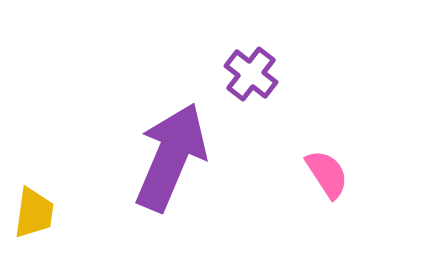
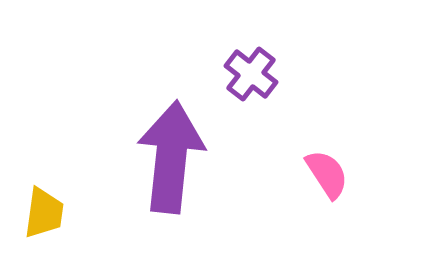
purple arrow: rotated 17 degrees counterclockwise
yellow trapezoid: moved 10 px right
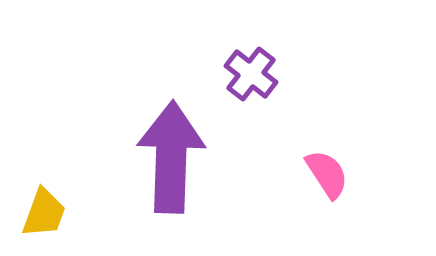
purple arrow: rotated 4 degrees counterclockwise
yellow trapezoid: rotated 12 degrees clockwise
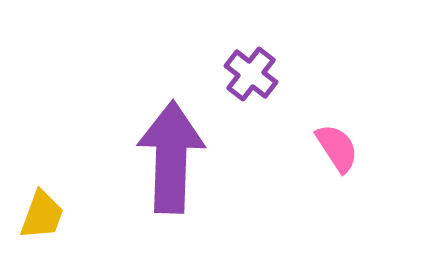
pink semicircle: moved 10 px right, 26 px up
yellow trapezoid: moved 2 px left, 2 px down
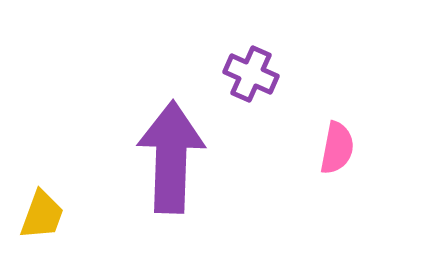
purple cross: rotated 14 degrees counterclockwise
pink semicircle: rotated 44 degrees clockwise
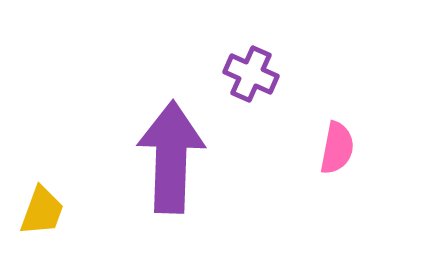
yellow trapezoid: moved 4 px up
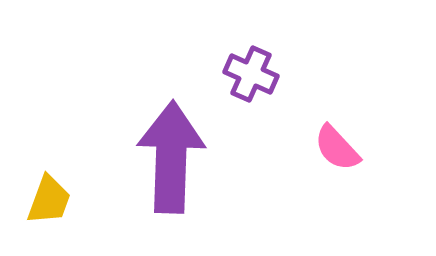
pink semicircle: rotated 126 degrees clockwise
yellow trapezoid: moved 7 px right, 11 px up
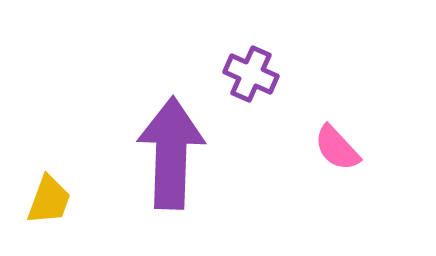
purple arrow: moved 4 px up
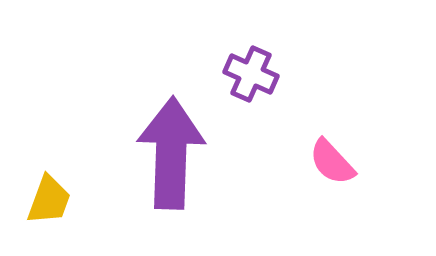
pink semicircle: moved 5 px left, 14 px down
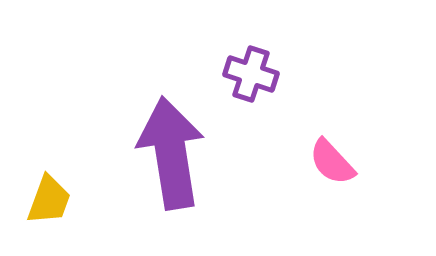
purple cross: rotated 6 degrees counterclockwise
purple arrow: rotated 11 degrees counterclockwise
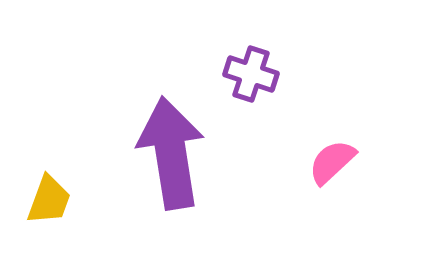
pink semicircle: rotated 90 degrees clockwise
